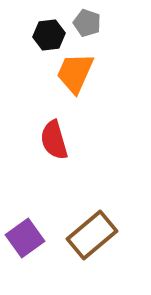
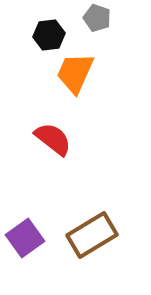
gray pentagon: moved 10 px right, 5 px up
red semicircle: moved 1 px left, 1 px up; rotated 144 degrees clockwise
brown rectangle: rotated 9 degrees clockwise
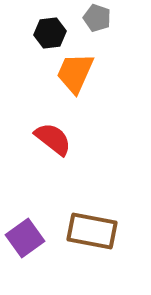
black hexagon: moved 1 px right, 2 px up
brown rectangle: moved 4 px up; rotated 42 degrees clockwise
